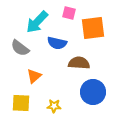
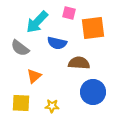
yellow star: moved 2 px left
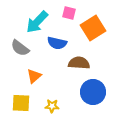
orange square: rotated 25 degrees counterclockwise
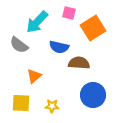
blue semicircle: moved 2 px right, 4 px down
gray semicircle: moved 1 px left, 3 px up
blue circle: moved 3 px down
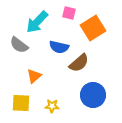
brown semicircle: rotated 135 degrees clockwise
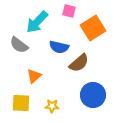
pink square: moved 2 px up
